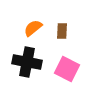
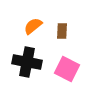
orange semicircle: moved 2 px up
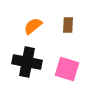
brown rectangle: moved 6 px right, 6 px up
pink square: rotated 10 degrees counterclockwise
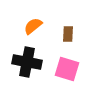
brown rectangle: moved 9 px down
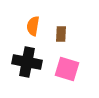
orange semicircle: rotated 42 degrees counterclockwise
brown rectangle: moved 7 px left
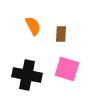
orange semicircle: rotated 144 degrees clockwise
black cross: moved 13 px down
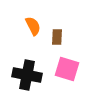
brown rectangle: moved 4 px left, 3 px down
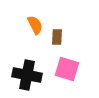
orange semicircle: moved 2 px right, 1 px up
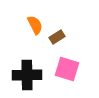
brown rectangle: rotated 56 degrees clockwise
black cross: rotated 12 degrees counterclockwise
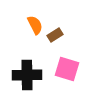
brown rectangle: moved 2 px left, 2 px up
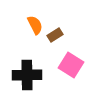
pink square: moved 4 px right, 4 px up; rotated 15 degrees clockwise
